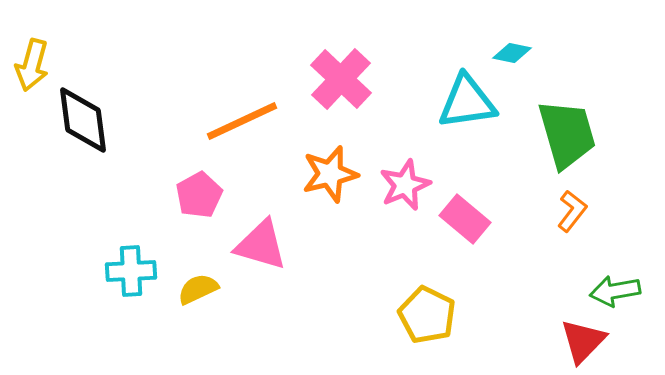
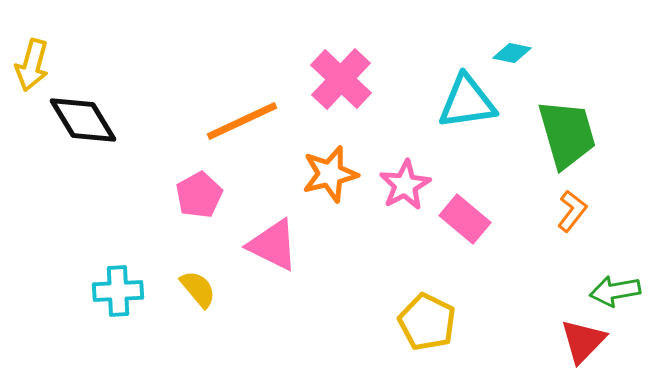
black diamond: rotated 24 degrees counterclockwise
pink star: rotated 6 degrees counterclockwise
pink triangle: moved 12 px right; rotated 10 degrees clockwise
cyan cross: moved 13 px left, 20 px down
yellow semicircle: rotated 75 degrees clockwise
yellow pentagon: moved 7 px down
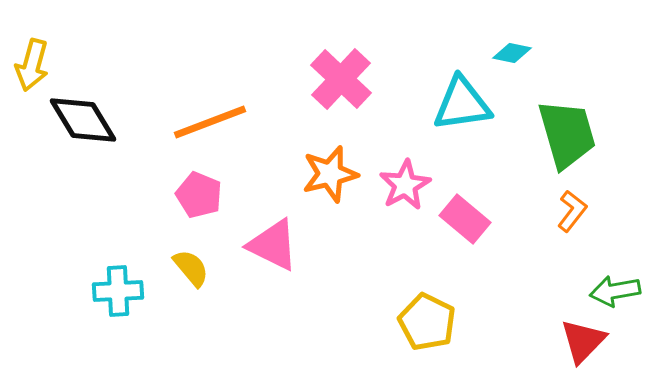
cyan triangle: moved 5 px left, 2 px down
orange line: moved 32 px left, 1 px down; rotated 4 degrees clockwise
pink pentagon: rotated 21 degrees counterclockwise
yellow semicircle: moved 7 px left, 21 px up
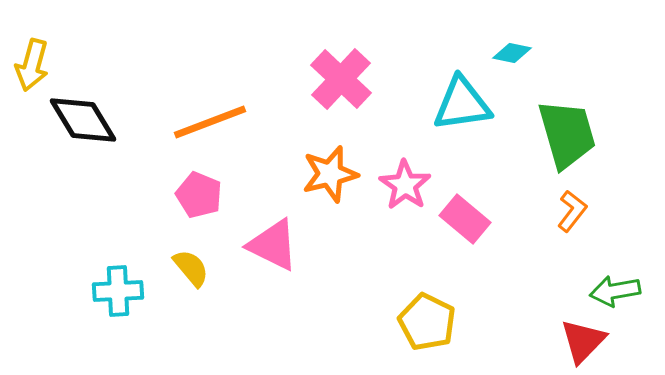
pink star: rotated 9 degrees counterclockwise
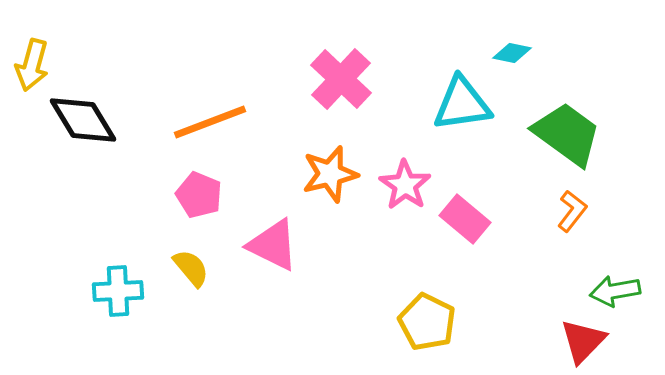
green trapezoid: rotated 38 degrees counterclockwise
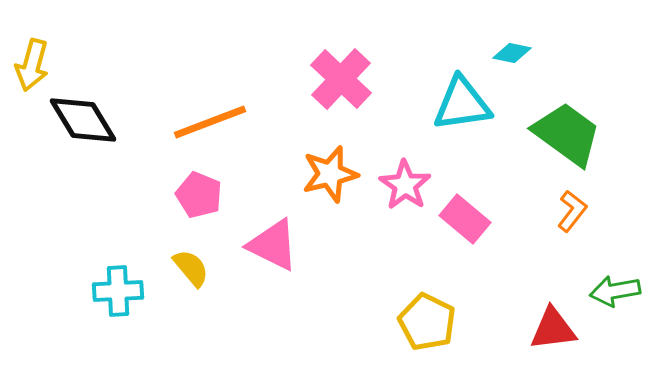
red triangle: moved 30 px left, 12 px up; rotated 39 degrees clockwise
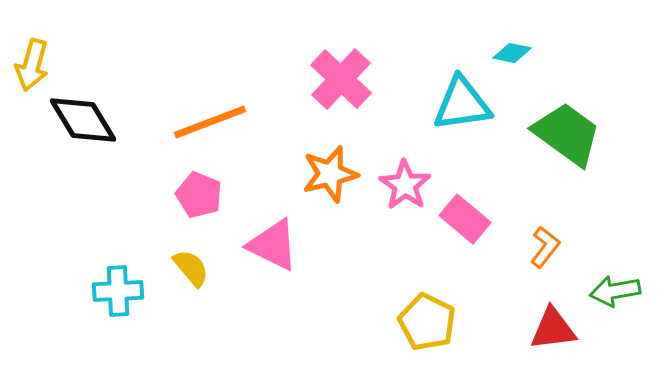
orange L-shape: moved 27 px left, 36 px down
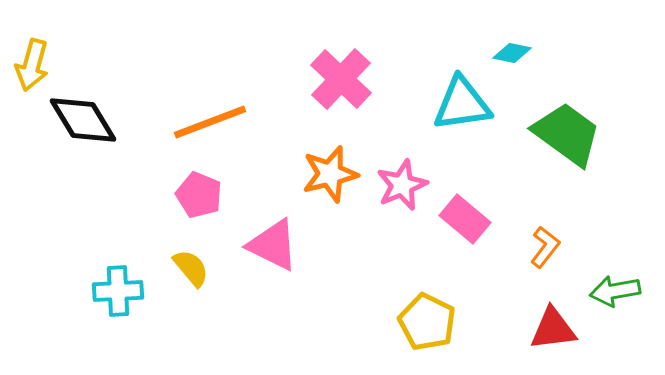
pink star: moved 3 px left; rotated 15 degrees clockwise
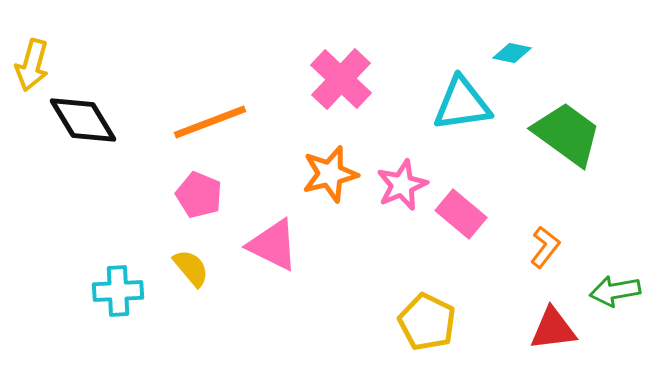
pink rectangle: moved 4 px left, 5 px up
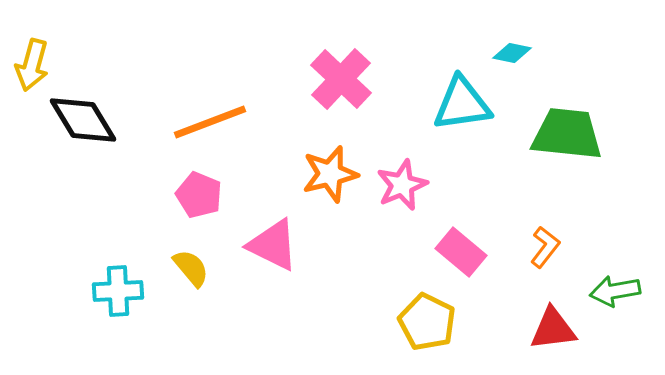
green trapezoid: rotated 30 degrees counterclockwise
pink rectangle: moved 38 px down
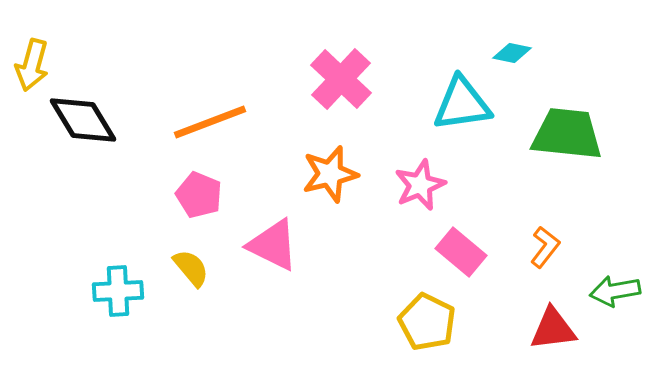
pink star: moved 18 px right
